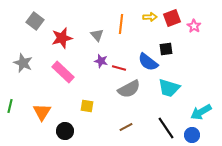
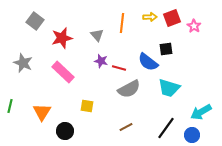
orange line: moved 1 px right, 1 px up
black line: rotated 70 degrees clockwise
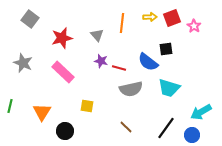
gray square: moved 5 px left, 2 px up
gray semicircle: moved 2 px right; rotated 15 degrees clockwise
brown line: rotated 72 degrees clockwise
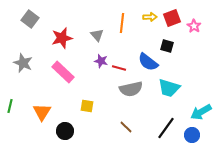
black square: moved 1 px right, 3 px up; rotated 24 degrees clockwise
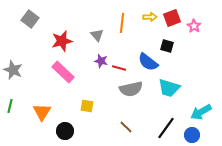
red star: moved 3 px down
gray star: moved 10 px left, 7 px down
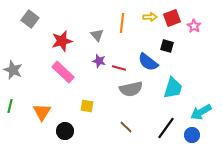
purple star: moved 2 px left
cyan trapezoid: moved 4 px right; rotated 90 degrees counterclockwise
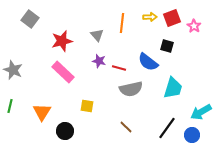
black line: moved 1 px right
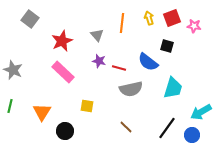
yellow arrow: moved 1 px left, 1 px down; rotated 104 degrees counterclockwise
pink star: rotated 24 degrees counterclockwise
red star: rotated 10 degrees counterclockwise
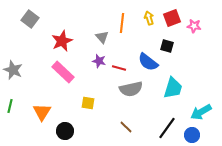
gray triangle: moved 5 px right, 2 px down
yellow square: moved 1 px right, 3 px up
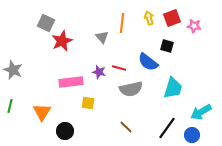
gray square: moved 16 px right, 4 px down; rotated 12 degrees counterclockwise
purple star: moved 11 px down
pink rectangle: moved 8 px right, 10 px down; rotated 50 degrees counterclockwise
